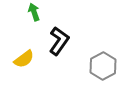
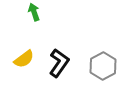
black L-shape: moved 22 px down
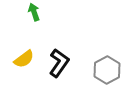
gray hexagon: moved 4 px right, 4 px down
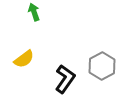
black L-shape: moved 6 px right, 16 px down
gray hexagon: moved 5 px left, 4 px up
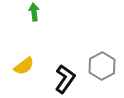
green arrow: rotated 12 degrees clockwise
yellow semicircle: moved 7 px down
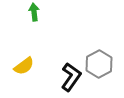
gray hexagon: moved 3 px left, 2 px up
black L-shape: moved 6 px right, 2 px up
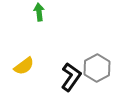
green arrow: moved 5 px right
gray hexagon: moved 2 px left, 4 px down
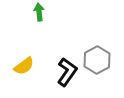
gray hexagon: moved 8 px up
black L-shape: moved 4 px left, 5 px up
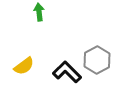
black L-shape: rotated 80 degrees counterclockwise
